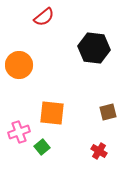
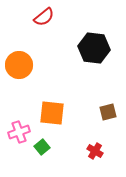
red cross: moved 4 px left
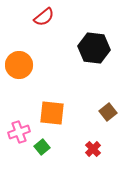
brown square: rotated 24 degrees counterclockwise
red cross: moved 2 px left, 2 px up; rotated 14 degrees clockwise
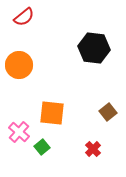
red semicircle: moved 20 px left
pink cross: rotated 30 degrees counterclockwise
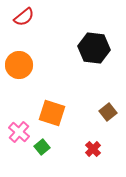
orange square: rotated 12 degrees clockwise
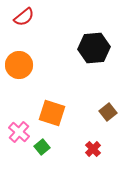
black hexagon: rotated 12 degrees counterclockwise
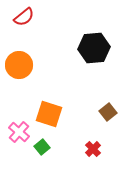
orange square: moved 3 px left, 1 px down
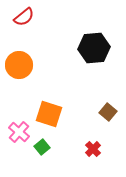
brown square: rotated 12 degrees counterclockwise
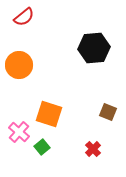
brown square: rotated 18 degrees counterclockwise
